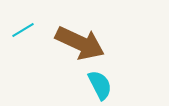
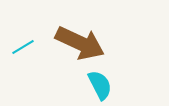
cyan line: moved 17 px down
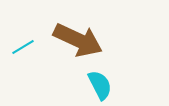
brown arrow: moved 2 px left, 3 px up
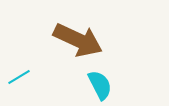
cyan line: moved 4 px left, 30 px down
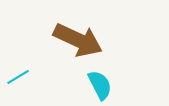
cyan line: moved 1 px left
